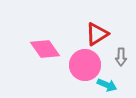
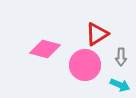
pink diamond: rotated 40 degrees counterclockwise
cyan arrow: moved 13 px right
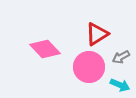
pink diamond: rotated 32 degrees clockwise
gray arrow: rotated 60 degrees clockwise
pink circle: moved 4 px right, 2 px down
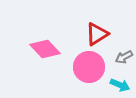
gray arrow: moved 3 px right
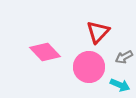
red triangle: moved 1 px right, 2 px up; rotated 15 degrees counterclockwise
pink diamond: moved 3 px down
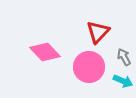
gray arrow: rotated 90 degrees clockwise
cyan arrow: moved 3 px right, 4 px up
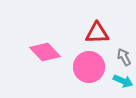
red triangle: moved 1 px left, 1 px down; rotated 45 degrees clockwise
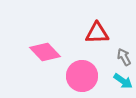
pink circle: moved 7 px left, 9 px down
cyan arrow: rotated 12 degrees clockwise
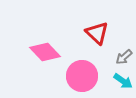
red triangle: rotated 45 degrees clockwise
gray arrow: rotated 102 degrees counterclockwise
